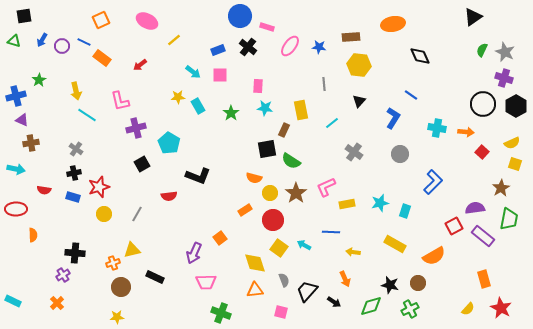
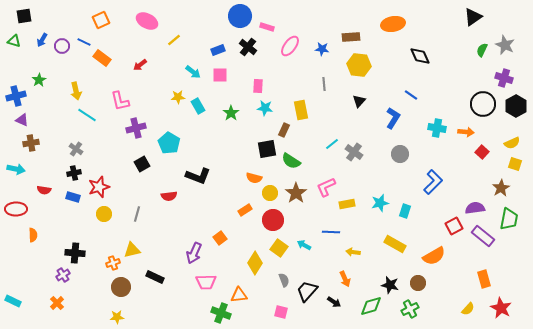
blue star at (319, 47): moved 3 px right, 2 px down
gray star at (505, 52): moved 7 px up
cyan line at (332, 123): moved 21 px down
gray line at (137, 214): rotated 14 degrees counterclockwise
yellow diamond at (255, 263): rotated 50 degrees clockwise
orange triangle at (255, 290): moved 16 px left, 5 px down
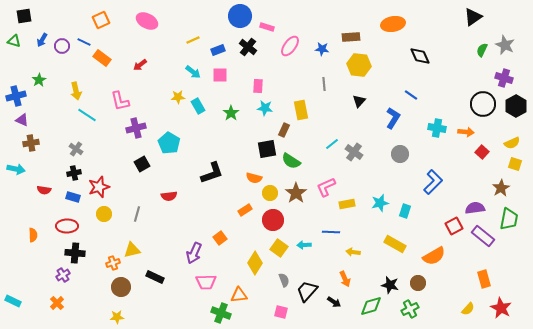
yellow line at (174, 40): moved 19 px right; rotated 16 degrees clockwise
black L-shape at (198, 176): moved 14 px right, 3 px up; rotated 40 degrees counterclockwise
red ellipse at (16, 209): moved 51 px right, 17 px down
cyan arrow at (304, 245): rotated 32 degrees counterclockwise
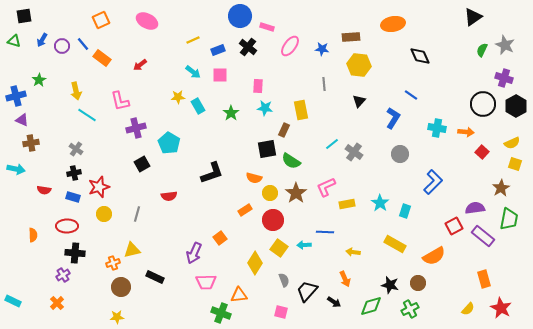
blue line at (84, 42): moved 1 px left, 2 px down; rotated 24 degrees clockwise
cyan star at (380, 203): rotated 24 degrees counterclockwise
blue line at (331, 232): moved 6 px left
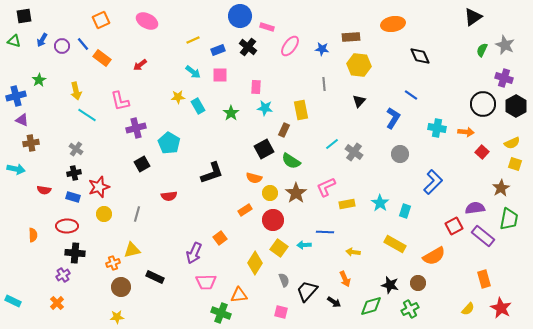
pink rectangle at (258, 86): moved 2 px left, 1 px down
black square at (267, 149): moved 3 px left; rotated 18 degrees counterclockwise
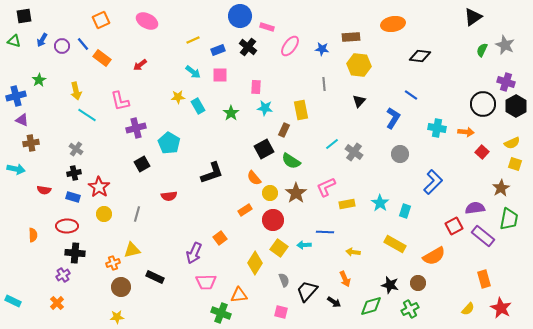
black diamond at (420, 56): rotated 60 degrees counterclockwise
purple cross at (504, 78): moved 2 px right, 4 px down
orange semicircle at (254, 178): rotated 35 degrees clockwise
red star at (99, 187): rotated 20 degrees counterclockwise
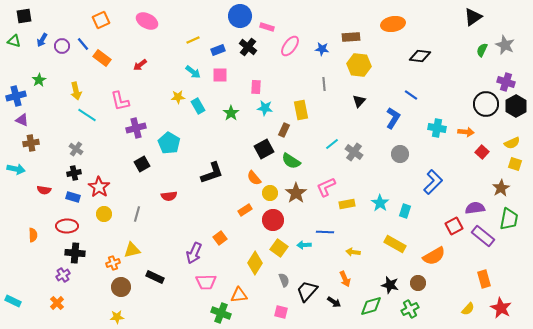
black circle at (483, 104): moved 3 px right
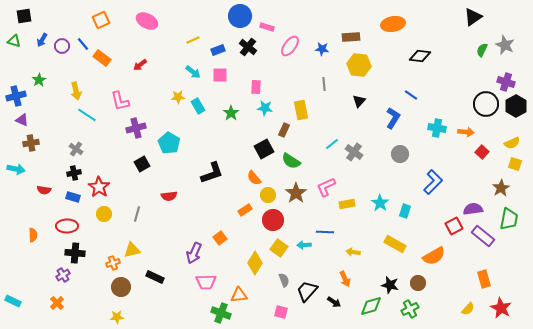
yellow circle at (270, 193): moved 2 px left, 2 px down
purple semicircle at (475, 208): moved 2 px left, 1 px down
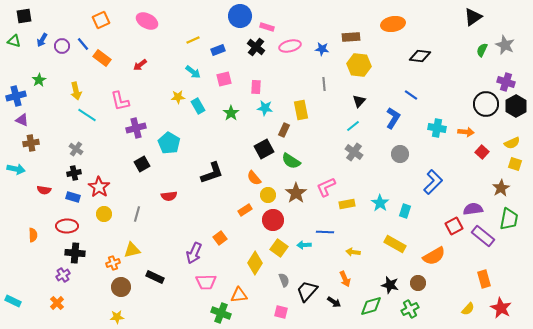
pink ellipse at (290, 46): rotated 40 degrees clockwise
black cross at (248, 47): moved 8 px right
pink square at (220, 75): moved 4 px right, 4 px down; rotated 14 degrees counterclockwise
cyan line at (332, 144): moved 21 px right, 18 px up
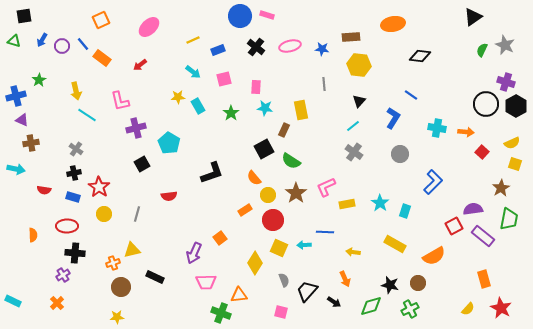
pink ellipse at (147, 21): moved 2 px right, 6 px down; rotated 70 degrees counterclockwise
pink rectangle at (267, 27): moved 12 px up
yellow square at (279, 248): rotated 12 degrees counterclockwise
